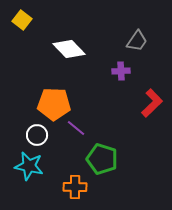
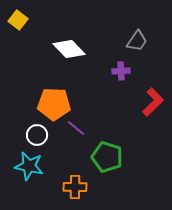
yellow square: moved 4 px left
red L-shape: moved 1 px right, 1 px up
green pentagon: moved 5 px right, 2 px up
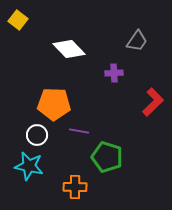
purple cross: moved 7 px left, 2 px down
purple line: moved 3 px right, 3 px down; rotated 30 degrees counterclockwise
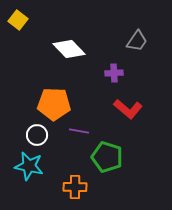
red L-shape: moved 25 px left, 7 px down; rotated 84 degrees clockwise
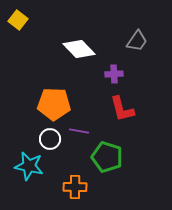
white diamond: moved 10 px right
purple cross: moved 1 px down
red L-shape: moved 6 px left; rotated 36 degrees clockwise
white circle: moved 13 px right, 4 px down
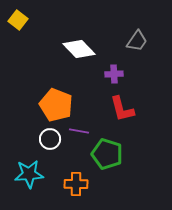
orange pentagon: moved 2 px right, 1 px down; rotated 20 degrees clockwise
green pentagon: moved 3 px up
cyan star: moved 8 px down; rotated 16 degrees counterclockwise
orange cross: moved 1 px right, 3 px up
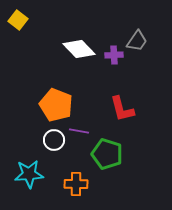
purple cross: moved 19 px up
white circle: moved 4 px right, 1 px down
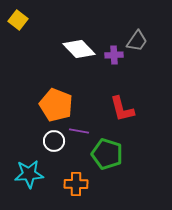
white circle: moved 1 px down
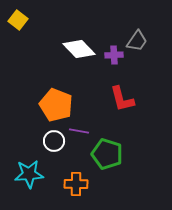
red L-shape: moved 10 px up
